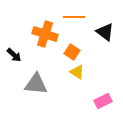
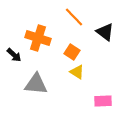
orange line: rotated 45 degrees clockwise
orange cross: moved 7 px left, 4 px down
pink rectangle: rotated 24 degrees clockwise
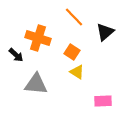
black triangle: rotated 42 degrees clockwise
black arrow: moved 2 px right
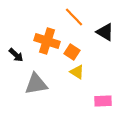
black triangle: rotated 48 degrees counterclockwise
orange cross: moved 9 px right, 3 px down
gray triangle: rotated 15 degrees counterclockwise
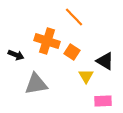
black triangle: moved 29 px down
black arrow: rotated 21 degrees counterclockwise
yellow triangle: moved 9 px right, 4 px down; rotated 28 degrees clockwise
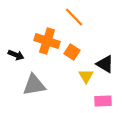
black triangle: moved 3 px down
gray triangle: moved 2 px left, 1 px down
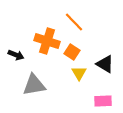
orange line: moved 5 px down
yellow triangle: moved 7 px left, 3 px up
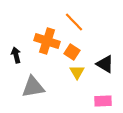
black arrow: rotated 126 degrees counterclockwise
yellow triangle: moved 2 px left, 1 px up
gray triangle: moved 1 px left, 2 px down
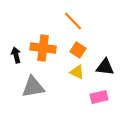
orange line: moved 1 px left, 1 px up
orange cross: moved 4 px left, 7 px down; rotated 10 degrees counterclockwise
orange square: moved 6 px right, 2 px up
black triangle: moved 3 px down; rotated 24 degrees counterclockwise
yellow triangle: rotated 35 degrees counterclockwise
pink rectangle: moved 4 px left, 4 px up; rotated 12 degrees counterclockwise
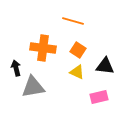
orange line: rotated 30 degrees counterclockwise
black arrow: moved 13 px down
black triangle: moved 1 px up
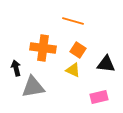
black triangle: moved 1 px right, 2 px up
yellow triangle: moved 4 px left, 2 px up
